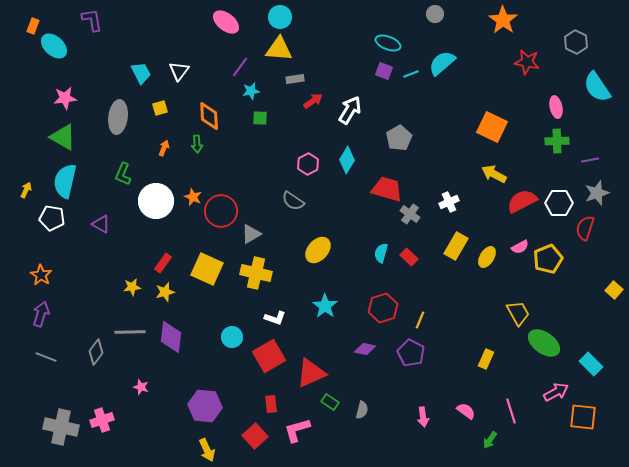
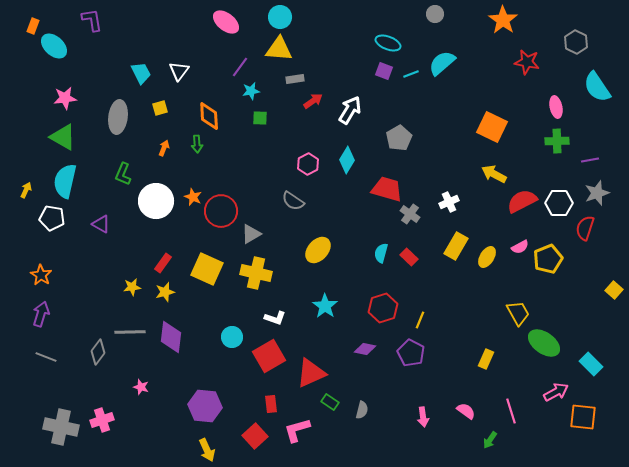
gray diamond at (96, 352): moved 2 px right
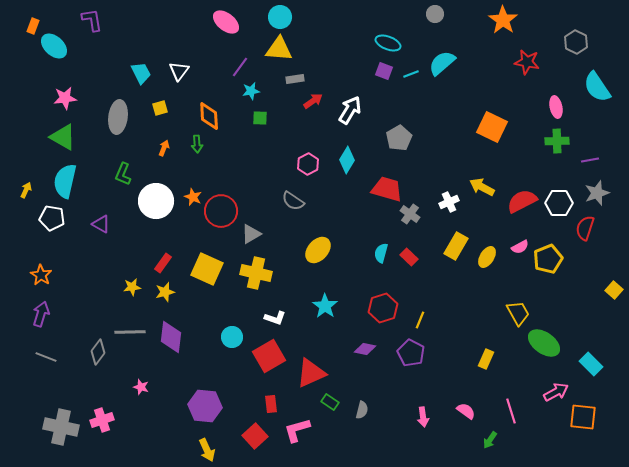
yellow arrow at (494, 174): moved 12 px left, 13 px down
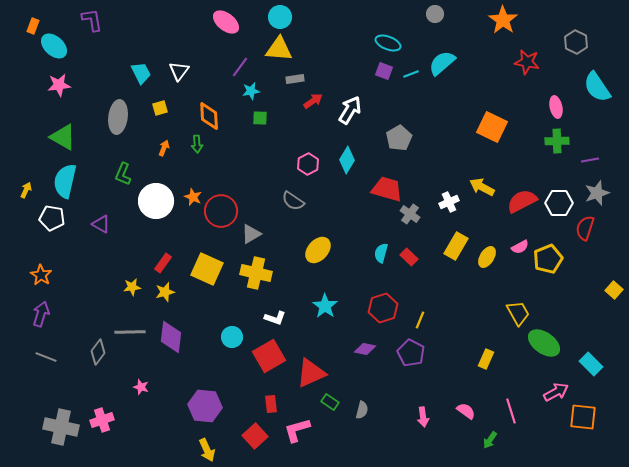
pink star at (65, 98): moved 6 px left, 13 px up
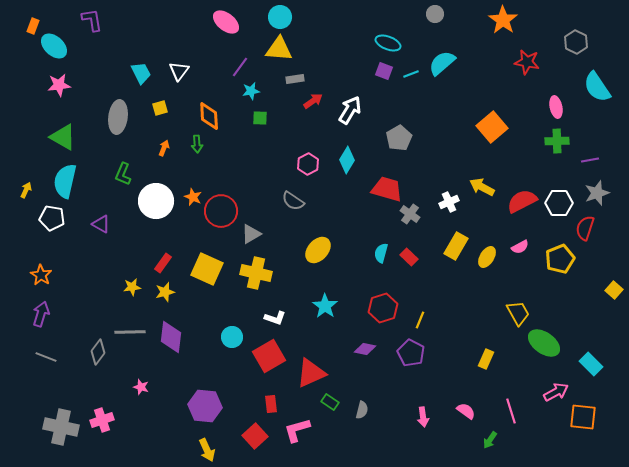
orange square at (492, 127): rotated 24 degrees clockwise
yellow pentagon at (548, 259): moved 12 px right
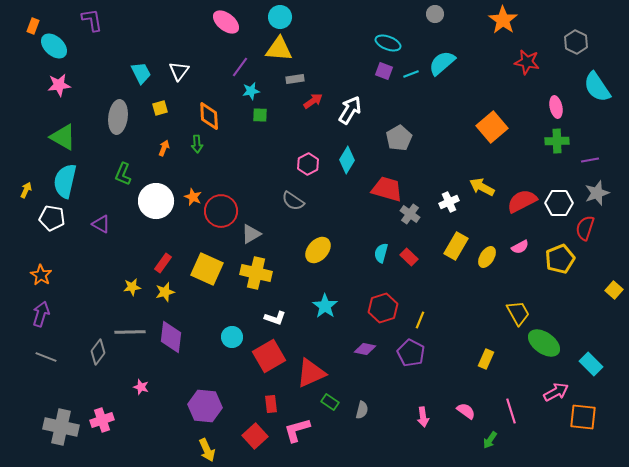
green square at (260, 118): moved 3 px up
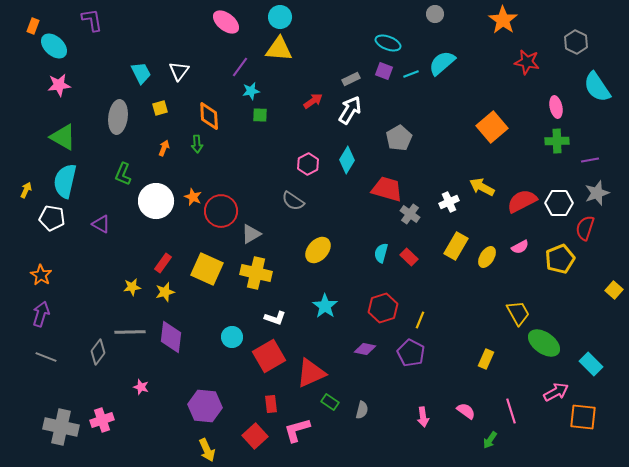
gray rectangle at (295, 79): moved 56 px right; rotated 18 degrees counterclockwise
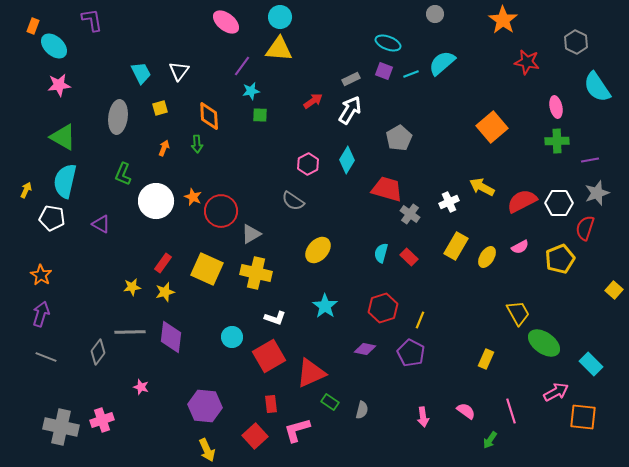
purple line at (240, 67): moved 2 px right, 1 px up
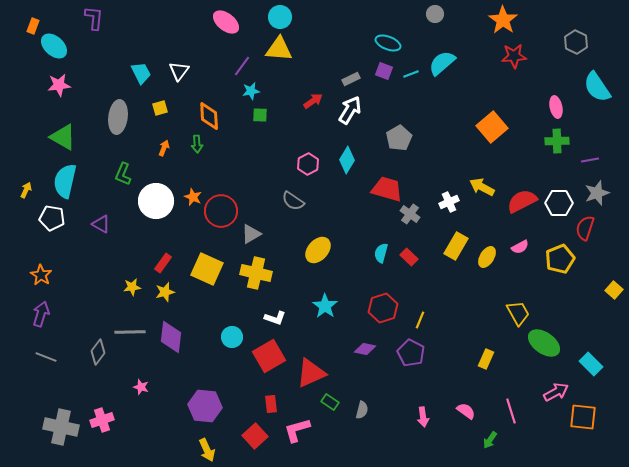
purple L-shape at (92, 20): moved 2 px right, 2 px up; rotated 15 degrees clockwise
red star at (527, 62): moved 13 px left, 6 px up; rotated 15 degrees counterclockwise
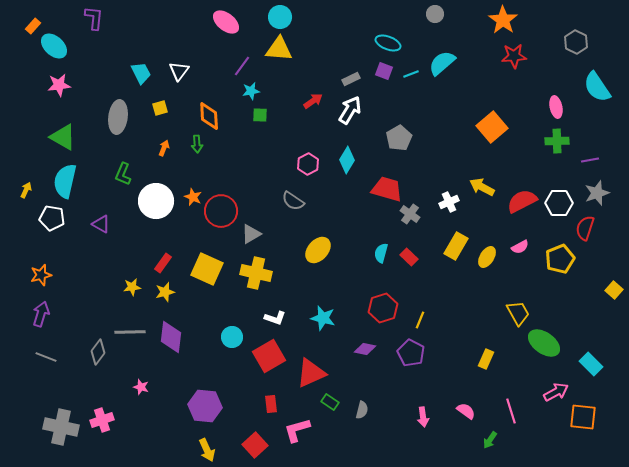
orange rectangle at (33, 26): rotated 21 degrees clockwise
orange star at (41, 275): rotated 25 degrees clockwise
cyan star at (325, 306): moved 2 px left, 12 px down; rotated 20 degrees counterclockwise
red square at (255, 436): moved 9 px down
